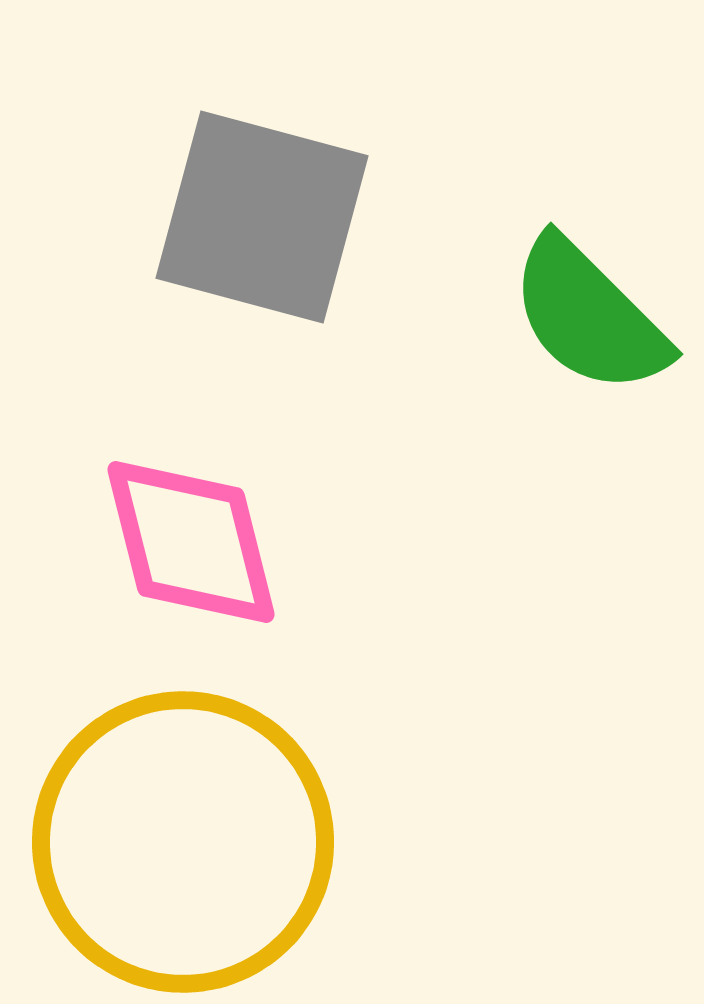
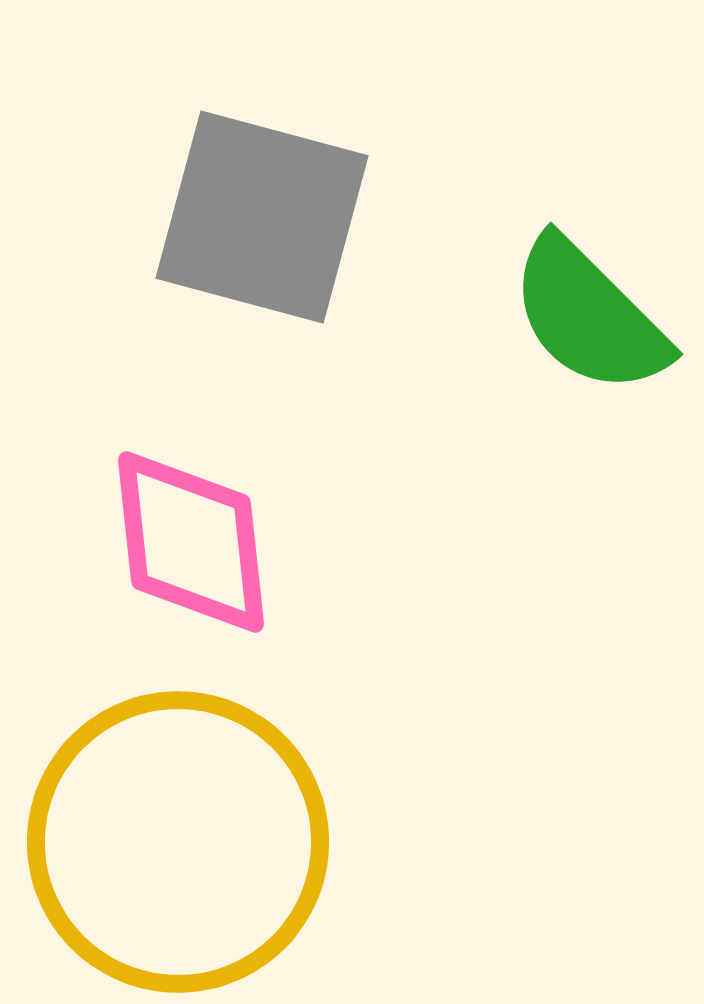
pink diamond: rotated 8 degrees clockwise
yellow circle: moved 5 px left
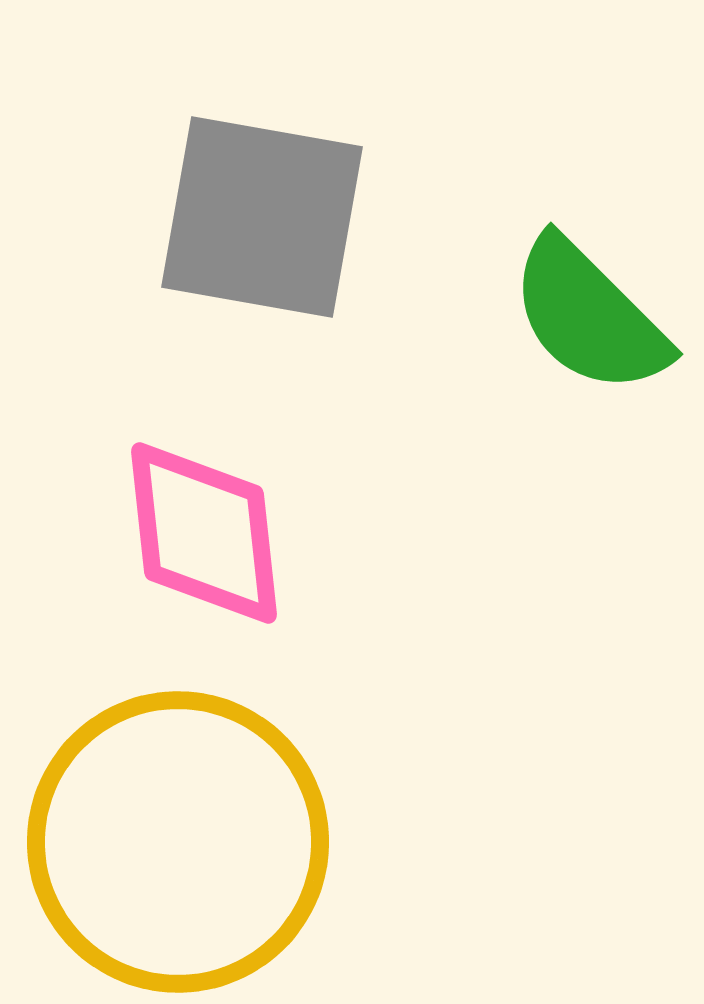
gray square: rotated 5 degrees counterclockwise
pink diamond: moved 13 px right, 9 px up
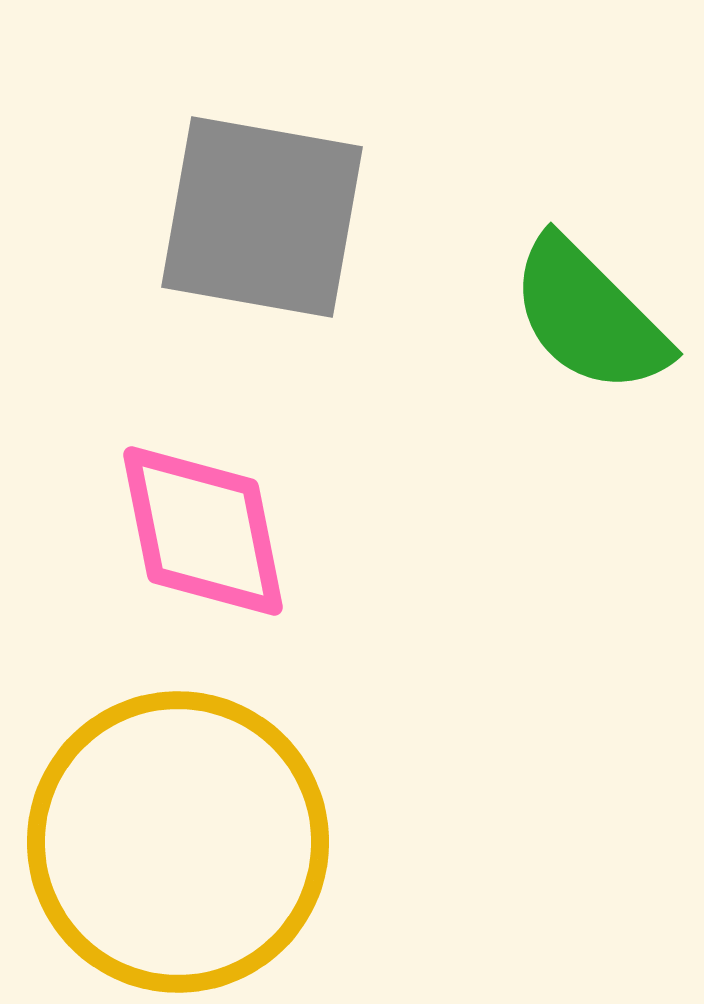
pink diamond: moved 1 px left, 2 px up; rotated 5 degrees counterclockwise
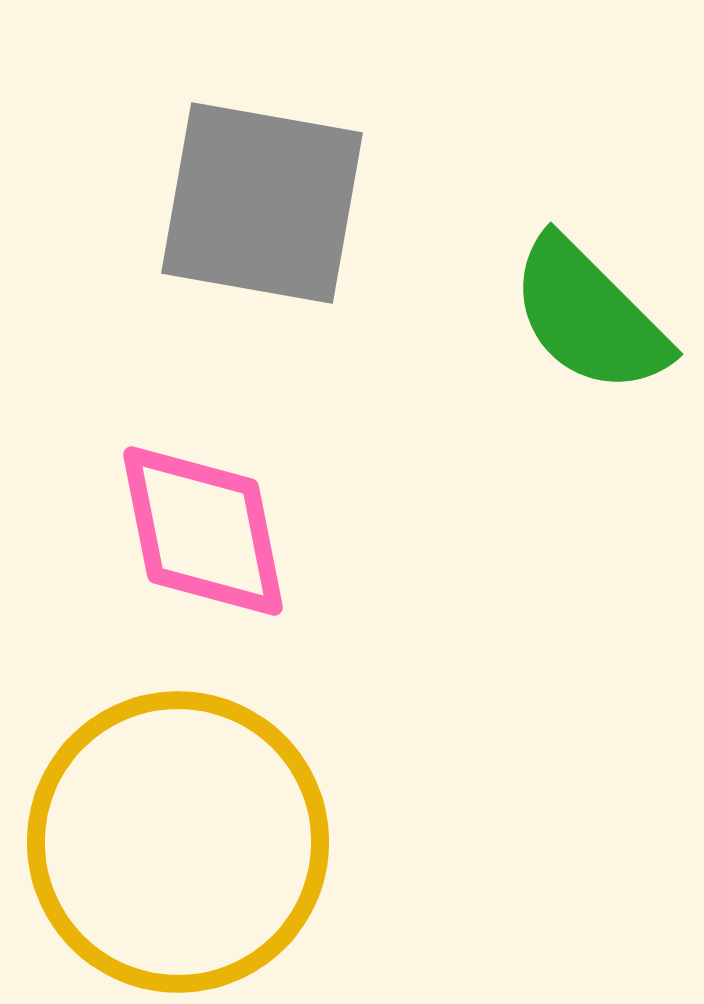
gray square: moved 14 px up
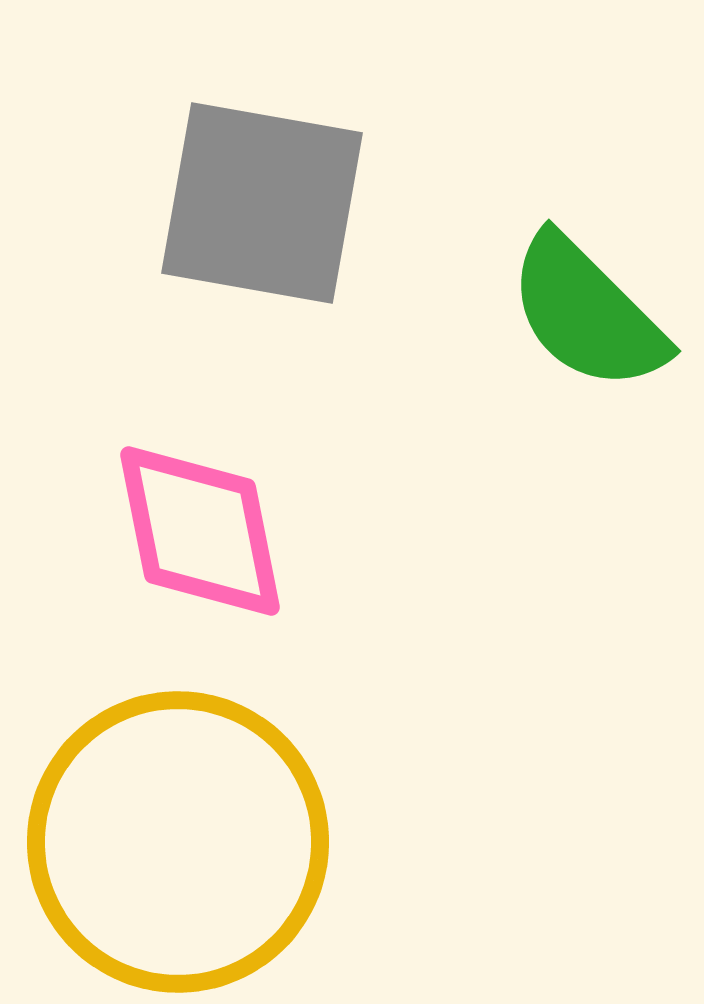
green semicircle: moved 2 px left, 3 px up
pink diamond: moved 3 px left
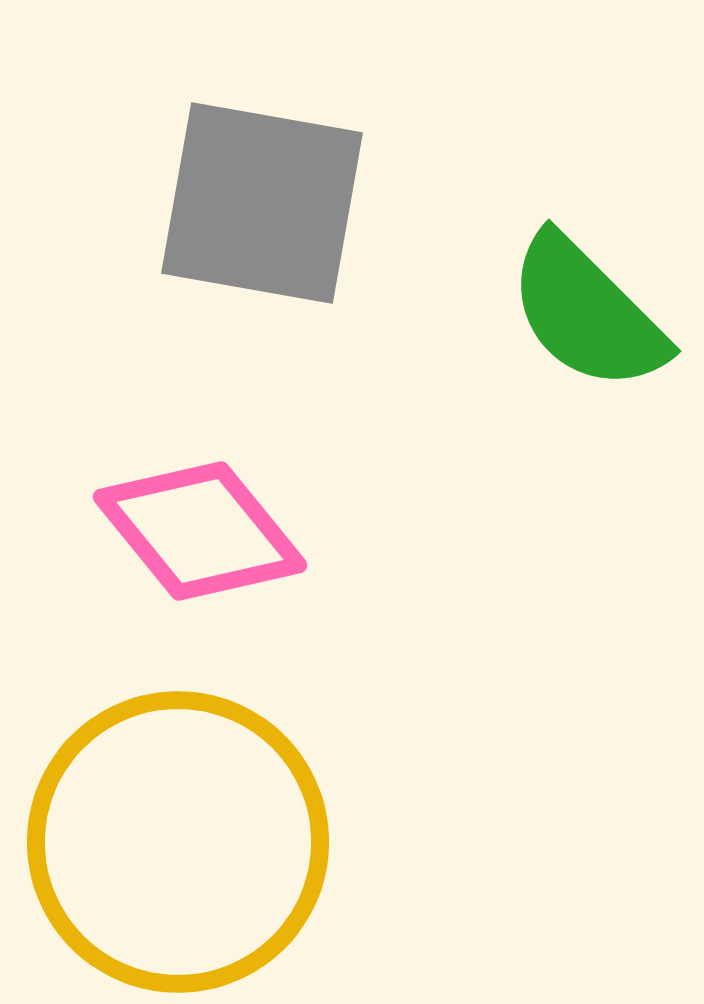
pink diamond: rotated 28 degrees counterclockwise
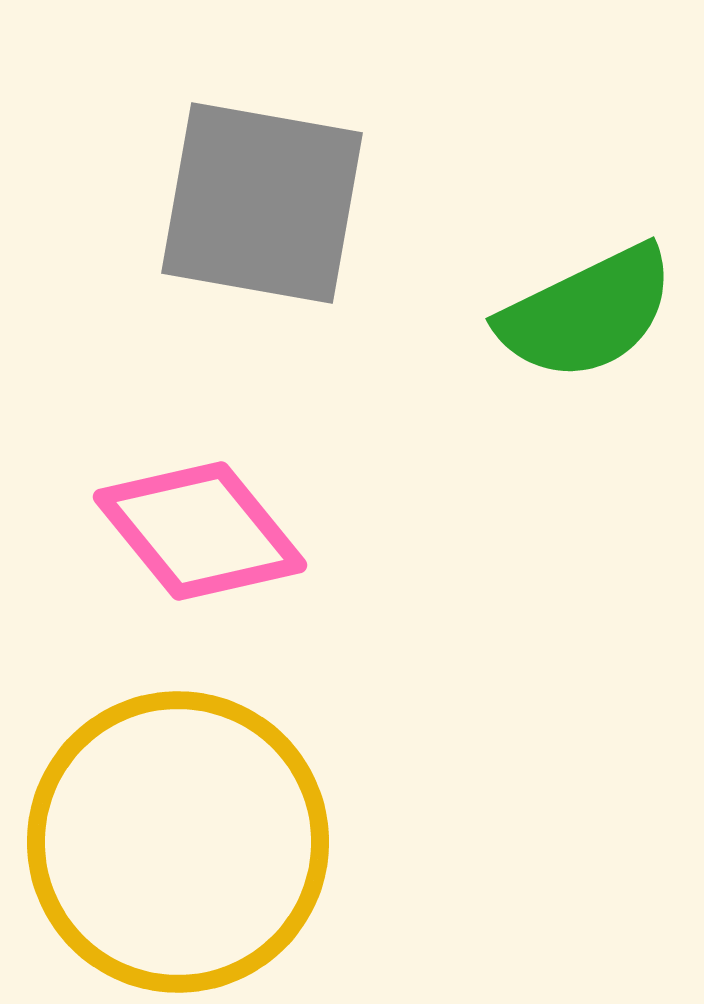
green semicircle: rotated 71 degrees counterclockwise
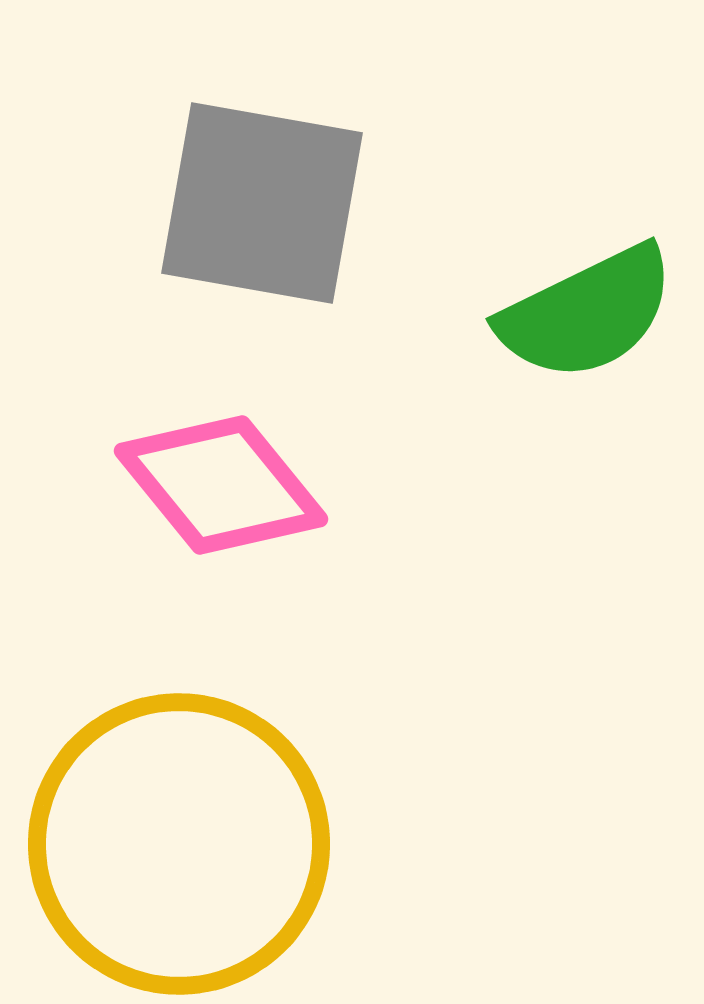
pink diamond: moved 21 px right, 46 px up
yellow circle: moved 1 px right, 2 px down
